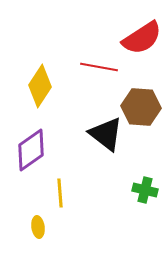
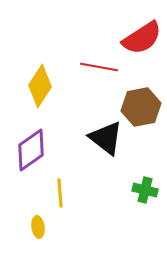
brown hexagon: rotated 15 degrees counterclockwise
black triangle: moved 4 px down
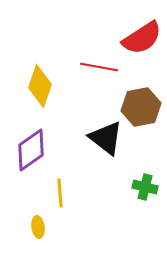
yellow diamond: rotated 15 degrees counterclockwise
green cross: moved 3 px up
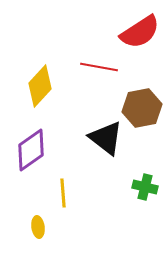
red semicircle: moved 2 px left, 6 px up
yellow diamond: rotated 24 degrees clockwise
brown hexagon: moved 1 px right, 1 px down
yellow line: moved 3 px right
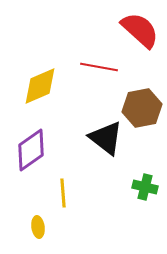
red semicircle: moved 2 px up; rotated 105 degrees counterclockwise
yellow diamond: rotated 24 degrees clockwise
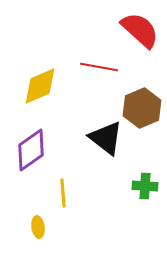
brown hexagon: rotated 12 degrees counterclockwise
green cross: moved 1 px up; rotated 10 degrees counterclockwise
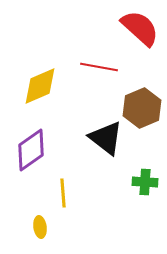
red semicircle: moved 2 px up
green cross: moved 4 px up
yellow ellipse: moved 2 px right
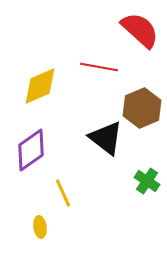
red semicircle: moved 2 px down
green cross: moved 2 px right, 1 px up; rotated 30 degrees clockwise
yellow line: rotated 20 degrees counterclockwise
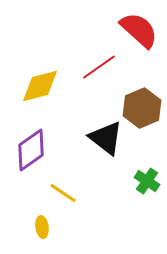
red semicircle: moved 1 px left
red line: rotated 45 degrees counterclockwise
yellow diamond: rotated 9 degrees clockwise
yellow line: rotated 32 degrees counterclockwise
yellow ellipse: moved 2 px right
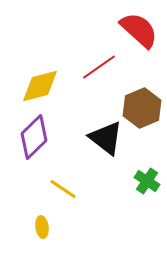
purple diamond: moved 3 px right, 13 px up; rotated 9 degrees counterclockwise
yellow line: moved 4 px up
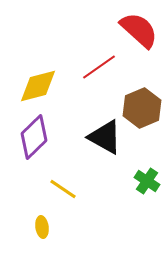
yellow diamond: moved 2 px left
black triangle: moved 1 px left, 1 px up; rotated 9 degrees counterclockwise
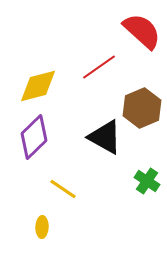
red semicircle: moved 3 px right, 1 px down
yellow ellipse: rotated 10 degrees clockwise
